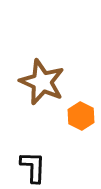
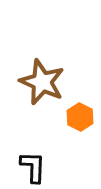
orange hexagon: moved 1 px left, 1 px down
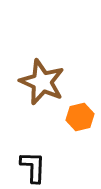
orange hexagon: rotated 20 degrees clockwise
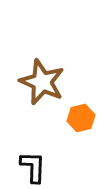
orange hexagon: moved 1 px right, 1 px down
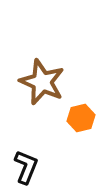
black L-shape: moved 7 px left; rotated 20 degrees clockwise
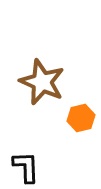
black L-shape: rotated 24 degrees counterclockwise
